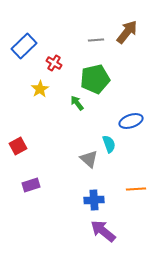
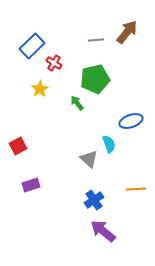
blue rectangle: moved 8 px right
blue cross: rotated 30 degrees counterclockwise
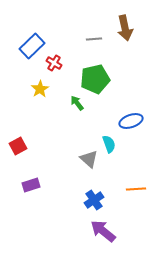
brown arrow: moved 2 px left, 4 px up; rotated 130 degrees clockwise
gray line: moved 2 px left, 1 px up
